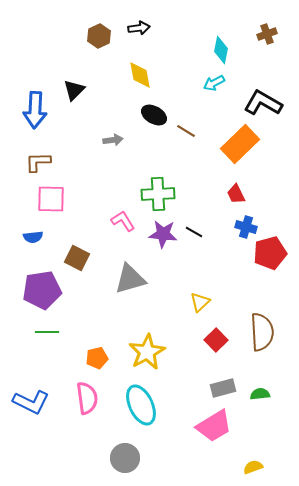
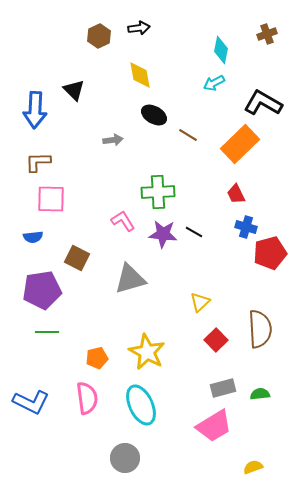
black triangle: rotated 30 degrees counterclockwise
brown line: moved 2 px right, 4 px down
green cross: moved 2 px up
brown semicircle: moved 2 px left, 3 px up
yellow star: rotated 15 degrees counterclockwise
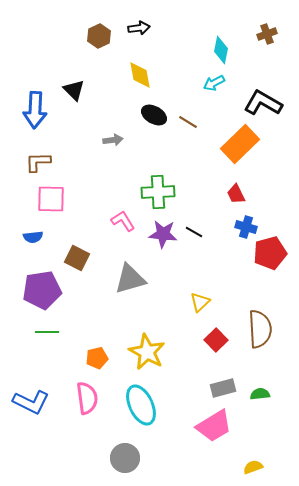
brown line: moved 13 px up
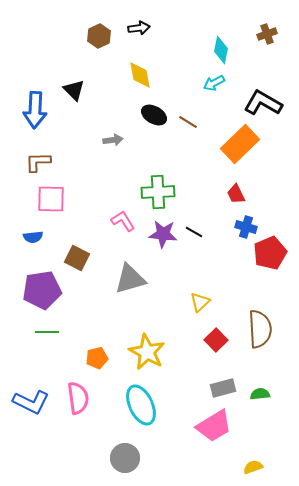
red pentagon: rotated 8 degrees counterclockwise
pink semicircle: moved 9 px left
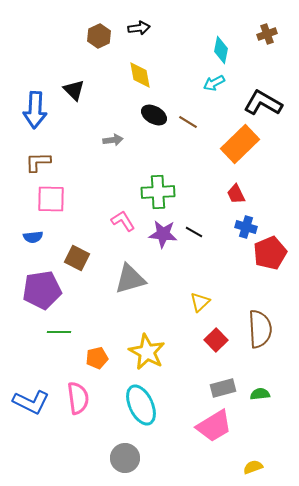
green line: moved 12 px right
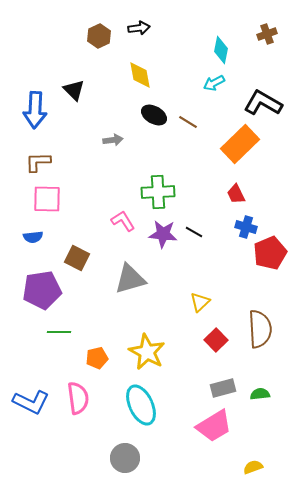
pink square: moved 4 px left
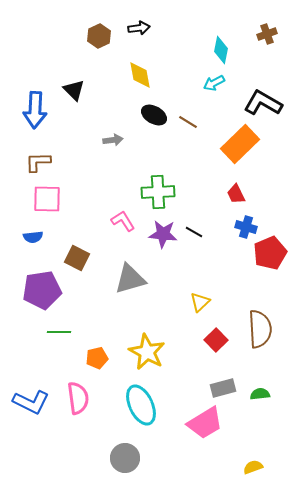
pink trapezoid: moved 9 px left, 3 px up
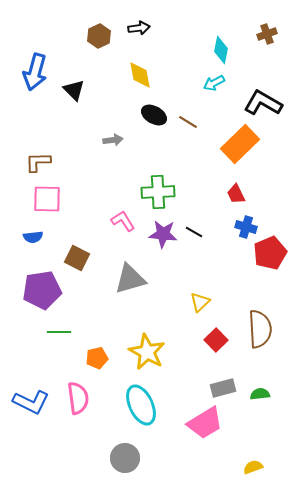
blue arrow: moved 38 px up; rotated 12 degrees clockwise
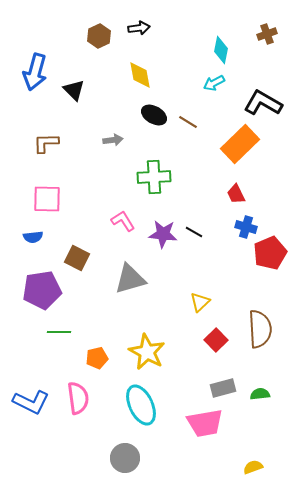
brown L-shape: moved 8 px right, 19 px up
green cross: moved 4 px left, 15 px up
pink trapezoid: rotated 21 degrees clockwise
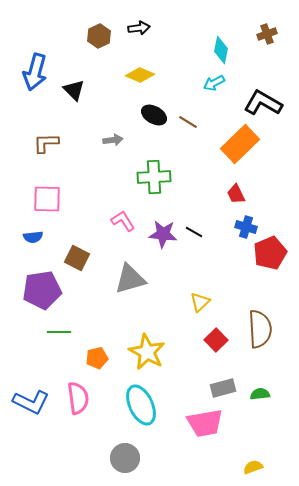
yellow diamond: rotated 56 degrees counterclockwise
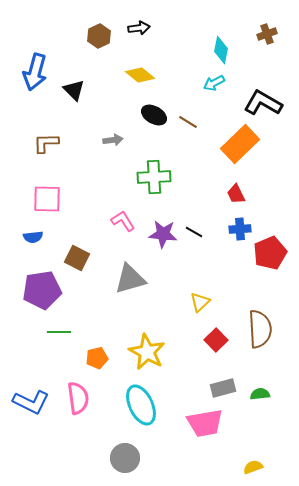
yellow diamond: rotated 16 degrees clockwise
blue cross: moved 6 px left, 2 px down; rotated 20 degrees counterclockwise
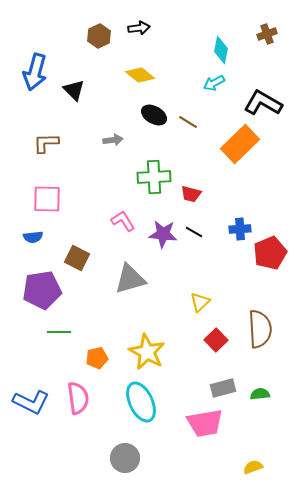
red trapezoid: moved 45 px left; rotated 50 degrees counterclockwise
cyan ellipse: moved 3 px up
